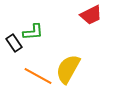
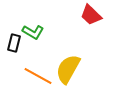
red trapezoid: rotated 70 degrees clockwise
green L-shape: rotated 35 degrees clockwise
black rectangle: rotated 48 degrees clockwise
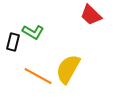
black rectangle: moved 1 px left, 1 px up
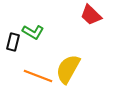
orange line: rotated 8 degrees counterclockwise
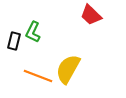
green L-shape: rotated 85 degrees clockwise
black rectangle: moved 1 px right, 1 px up
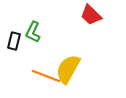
orange line: moved 8 px right
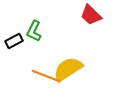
green L-shape: moved 1 px right, 1 px up
black rectangle: rotated 48 degrees clockwise
yellow semicircle: rotated 28 degrees clockwise
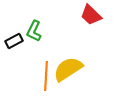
orange line: rotated 72 degrees clockwise
